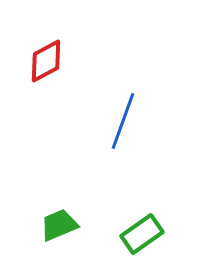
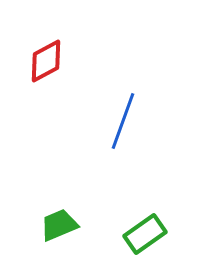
green rectangle: moved 3 px right
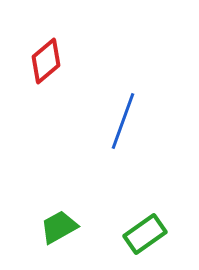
red diamond: rotated 12 degrees counterclockwise
green trapezoid: moved 2 px down; rotated 6 degrees counterclockwise
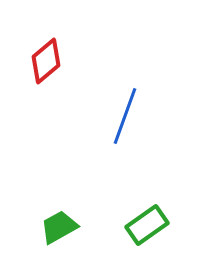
blue line: moved 2 px right, 5 px up
green rectangle: moved 2 px right, 9 px up
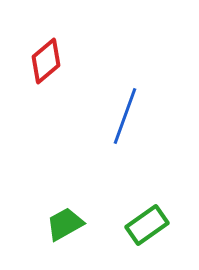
green trapezoid: moved 6 px right, 3 px up
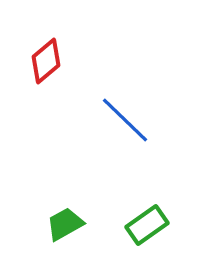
blue line: moved 4 px down; rotated 66 degrees counterclockwise
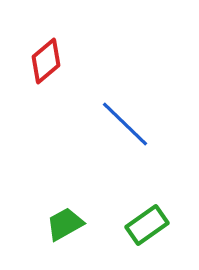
blue line: moved 4 px down
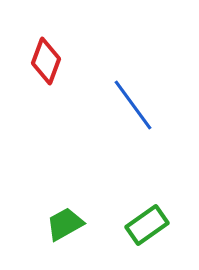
red diamond: rotated 30 degrees counterclockwise
blue line: moved 8 px right, 19 px up; rotated 10 degrees clockwise
